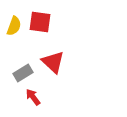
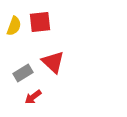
red square: rotated 15 degrees counterclockwise
red arrow: rotated 90 degrees counterclockwise
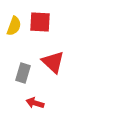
red square: rotated 10 degrees clockwise
gray rectangle: rotated 42 degrees counterclockwise
red arrow: moved 2 px right, 6 px down; rotated 54 degrees clockwise
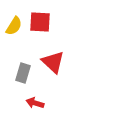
yellow semicircle: rotated 12 degrees clockwise
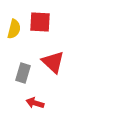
yellow semicircle: moved 3 px down; rotated 18 degrees counterclockwise
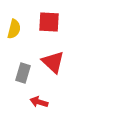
red square: moved 9 px right
red arrow: moved 4 px right, 1 px up
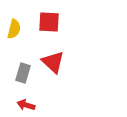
red arrow: moved 13 px left, 3 px down
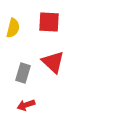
yellow semicircle: moved 1 px left, 1 px up
red arrow: rotated 36 degrees counterclockwise
